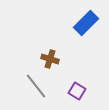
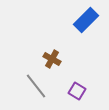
blue rectangle: moved 3 px up
brown cross: moved 2 px right; rotated 12 degrees clockwise
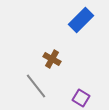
blue rectangle: moved 5 px left
purple square: moved 4 px right, 7 px down
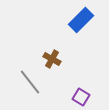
gray line: moved 6 px left, 4 px up
purple square: moved 1 px up
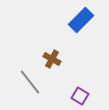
purple square: moved 1 px left, 1 px up
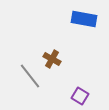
blue rectangle: moved 3 px right, 1 px up; rotated 55 degrees clockwise
gray line: moved 6 px up
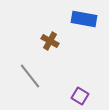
brown cross: moved 2 px left, 18 px up
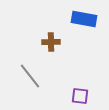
brown cross: moved 1 px right, 1 px down; rotated 30 degrees counterclockwise
purple square: rotated 24 degrees counterclockwise
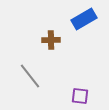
blue rectangle: rotated 40 degrees counterclockwise
brown cross: moved 2 px up
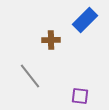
blue rectangle: moved 1 px right, 1 px down; rotated 15 degrees counterclockwise
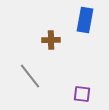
blue rectangle: rotated 35 degrees counterclockwise
purple square: moved 2 px right, 2 px up
